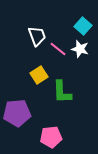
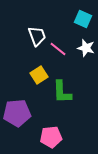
cyan square: moved 7 px up; rotated 18 degrees counterclockwise
white star: moved 6 px right, 1 px up
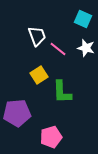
pink pentagon: rotated 10 degrees counterclockwise
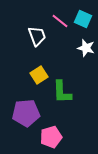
pink line: moved 2 px right, 28 px up
purple pentagon: moved 9 px right
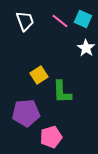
white trapezoid: moved 12 px left, 15 px up
white star: rotated 18 degrees clockwise
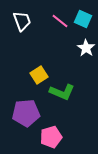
white trapezoid: moved 3 px left
green L-shape: rotated 65 degrees counterclockwise
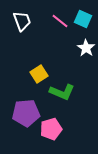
yellow square: moved 1 px up
pink pentagon: moved 8 px up
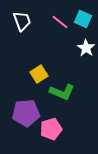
pink line: moved 1 px down
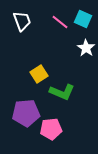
pink pentagon: rotated 10 degrees clockwise
